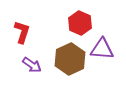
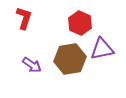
red L-shape: moved 2 px right, 14 px up
purple triangle: rotated 15 degrees counterclockwise
brown hexagon: rotated 16 degrees clockwise
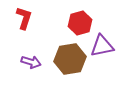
red hexagon: rotated 20 degrees clockwise
purple triangle: moved 3 px up
purple arrow: moved 1 px left, 3 px up; rotated 18 degrees counterclockwise
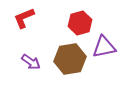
red L-shape: rotated 130 degrees counterclockwise
purple triangle: moved 2 px right, 1 px down
purple arrow: rotated 18 degrees clockwise
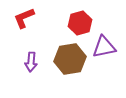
purple arrow: rotated 60 degrees clockwise
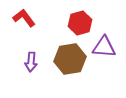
red L-shape: rotated 75 degrees clockwise
purple triangle: rotated 15 degrees clockwise
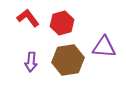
red L-shape: moved 4 px right
red hexagon: moved 18 px left
brown hexagon: moved 2 px left, 1 px down
